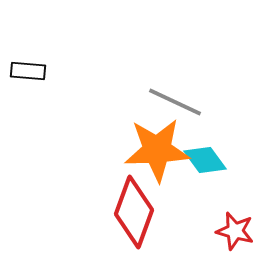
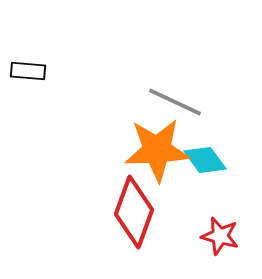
red star: moved 15 px left, 5 px down
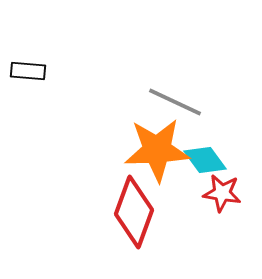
red star: moved 2 px right, 43 px up; rotated 6 degrees counterclockwise
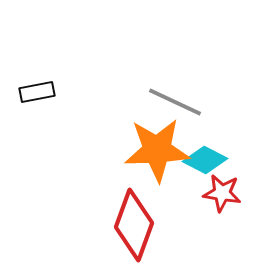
black rectangle: moved 9 px right, 21 px down; rotated 16 degrees counterclockwise
cyan diamond: rotated 27 degrees counterclockwise
red diamond: moved 13 px down
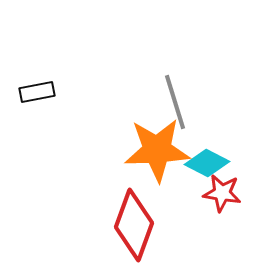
gray line: rotated 48 degrees clockwise
cyan diamond: moved 2 px right, 3 px down
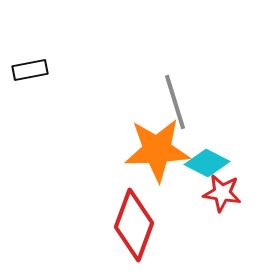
black rectangle: moved 7 px left, 22 px up
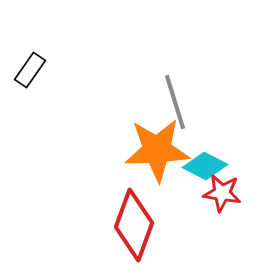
black rectangle: rotated 44 degrees counterclockwise
cyan diamond: moved 2 px left, 3 px down
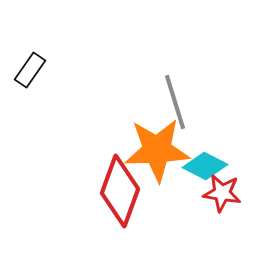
red diamond: moved 14 px left, 34 px up
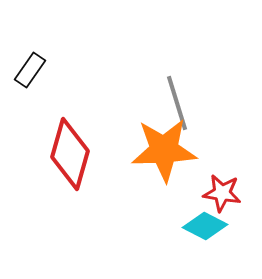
gray line: moved 2 px right, 1 px down
orange star: moved 7 px right
cyan diamond: moved 60 px down
red diamond: moved 50 px left, 37 px up; rotated 4 degrees counterclockwise
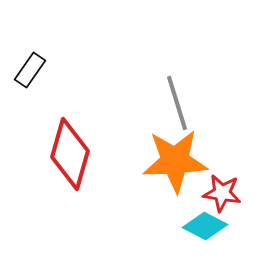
orange star: moved 11 px right, 11 px down
